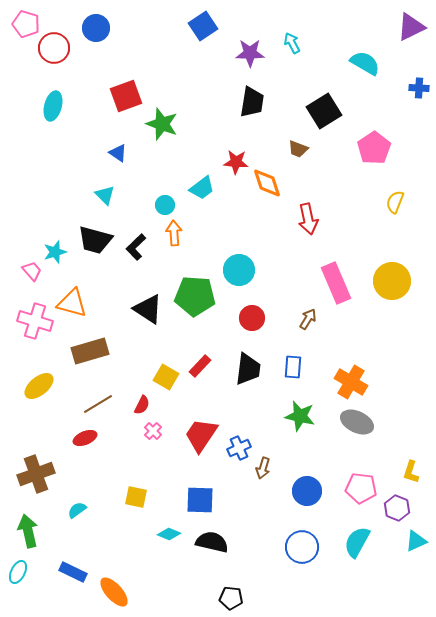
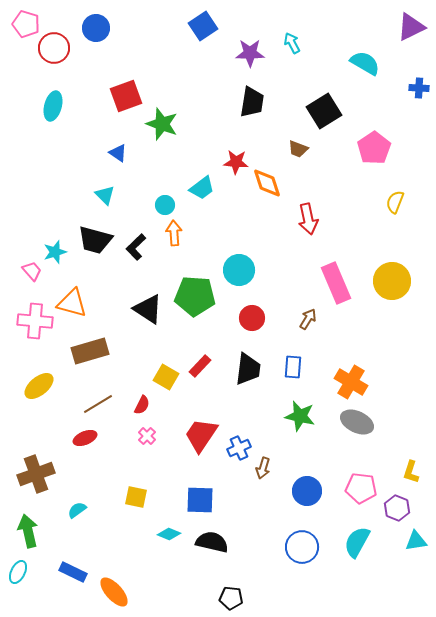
pink cross at (35, 321): rotated 12 degrees counterclockwise
pink cross at (153, 431): moved 6 px left, 5 px down
cyan triangle at (416, 541): rotated 15 degrees clockwise
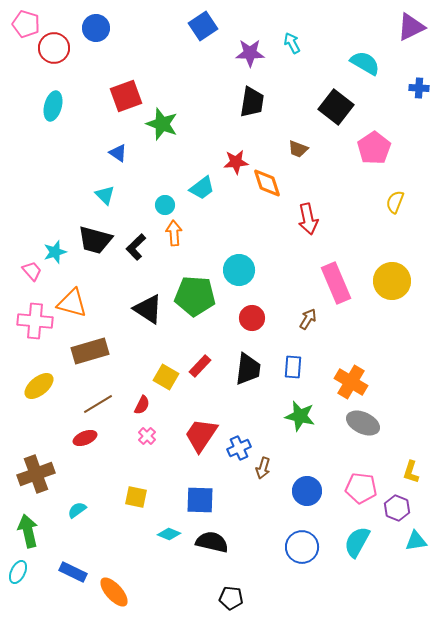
black square at (324, 111): moved 12 px right, 4 px up; rotated 20 degrees counterclockwise
red star at (236, 162): rotated 10 degrees counterclockwise
gray ellipse at (357, 422): moved 6 px right, 1 px down
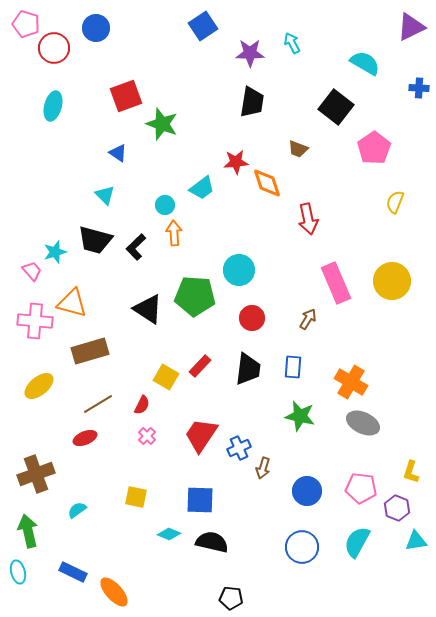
cyan ellipse at (18, 572): rotated 40 degrees counterclockwise
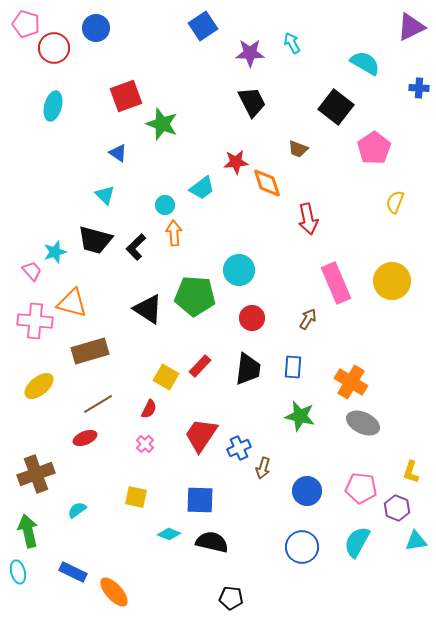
black trapezoid at (252, 102): rotated 36 degrees counterclockwise
red semicircle at (142, 405): moved 7 px right, 4 px down
pink cross at (147, 436): moved 2 px left, 8 px down
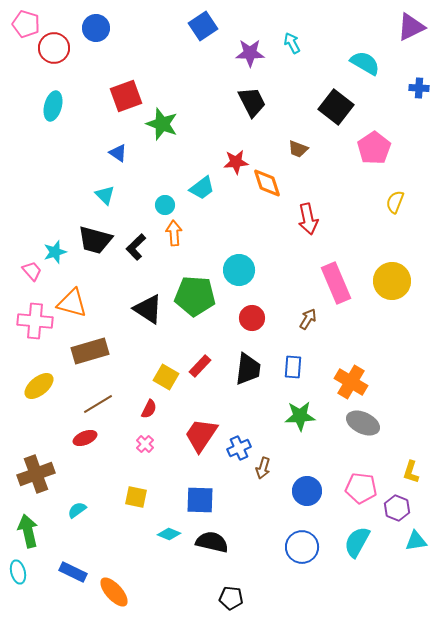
green star at (300, 416): rotated 16 degrees counterclockwise
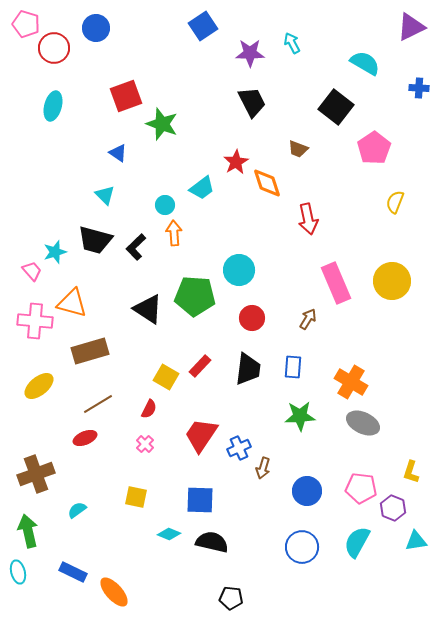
red star at (236, 162): rotated 25 degrees counterclockwise
purple hexagon at (397, 508): moved 4 px left
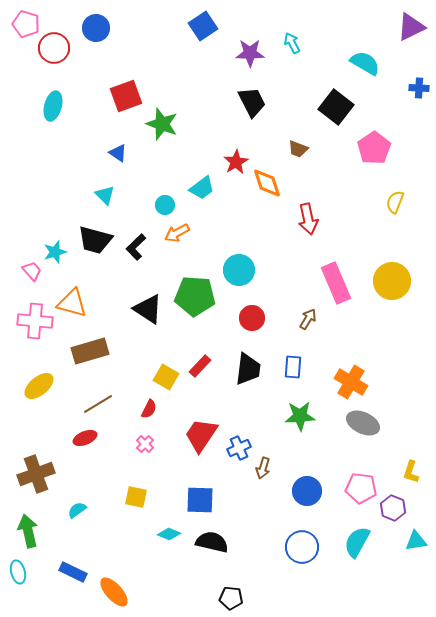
orange arrow at (174, 233): moved 3 px right; rotated 115 degrees counterclockwise
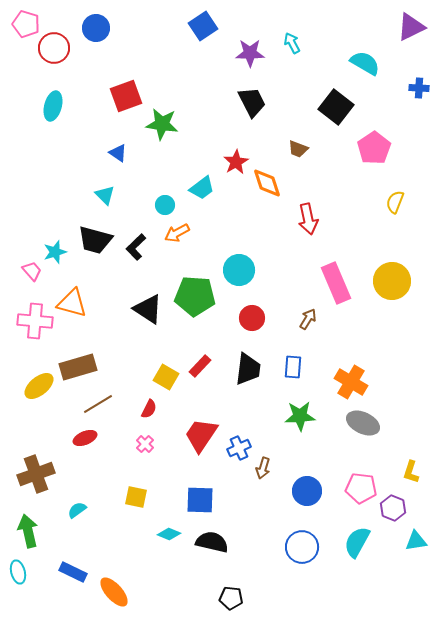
green star at (162, 124): rotated 12 degrees counterclockwise
brown rectangle at (90, 351): moved 12 px left, 16 px down
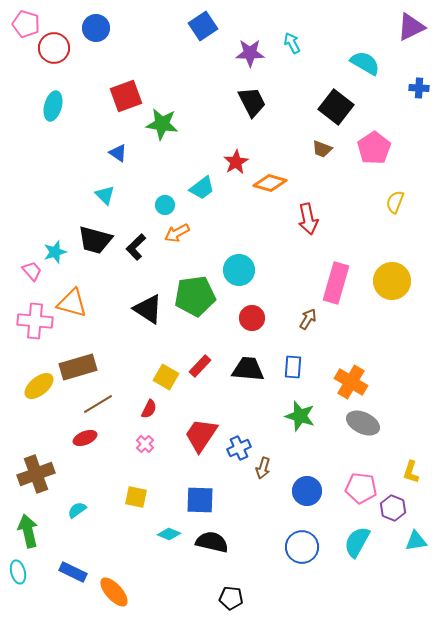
brown trapezoid at (298, 149): moved 24 px right
orange diamond at (267, 183): moved 3 px right; rotated 56 degrees counterclockwise
pink rectangle at (336, 283): rotated 39 degrees clockwise
green pentagon at (195, 296): rotated 12 degrees counterclockwise
black trapezoid at (248, 369): rotated 92 degrees counterclockwise
green star at (300, 416): rotated 20 degrees clockwise
